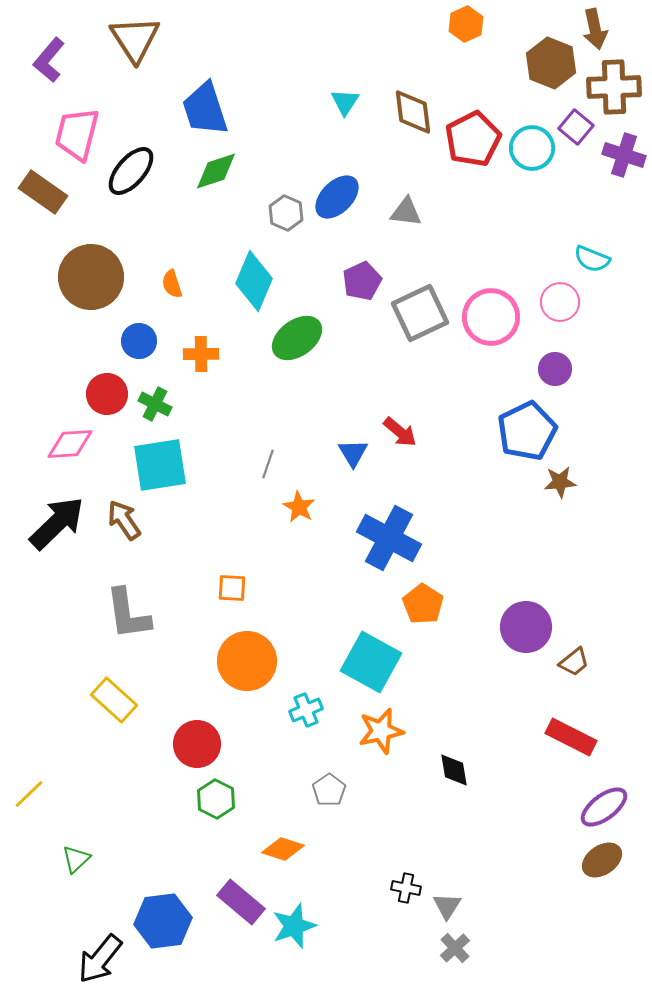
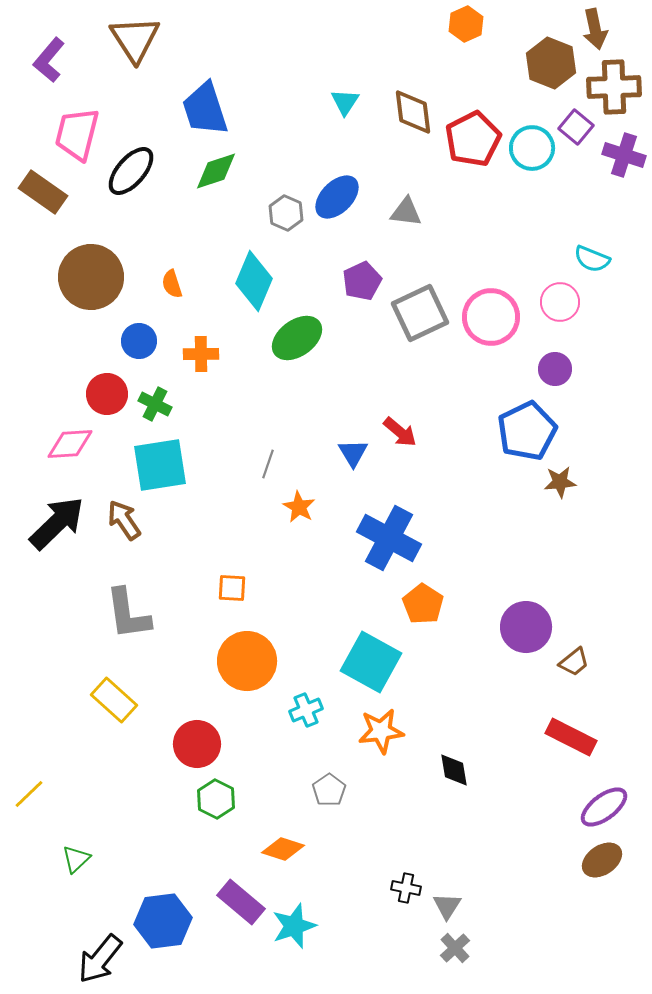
orange star at (381, 731): rotated 6 degrees clockwise
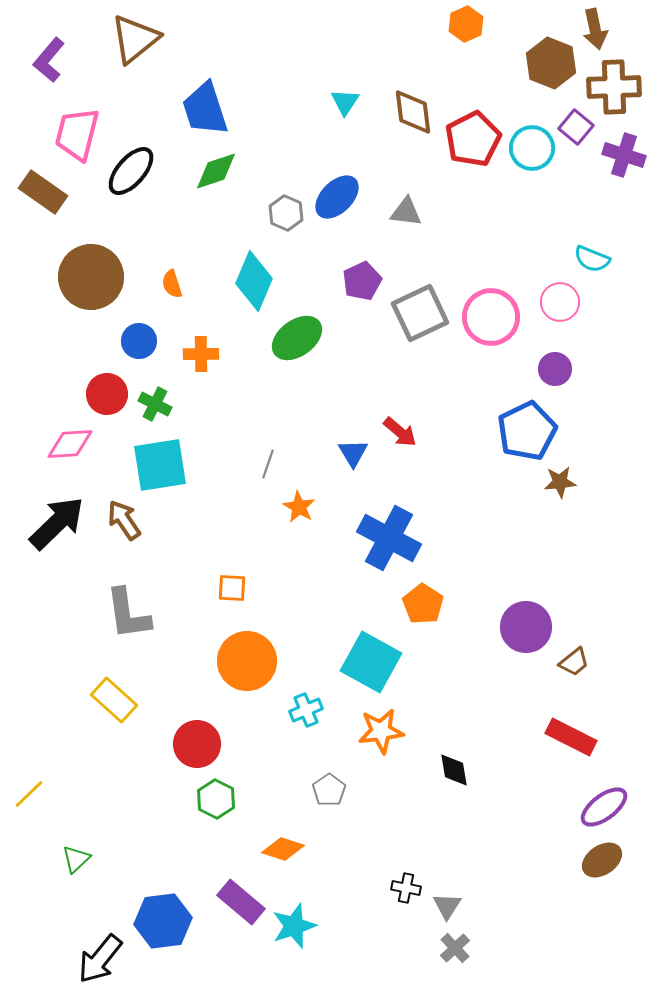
brown triangle at (135, 39): rotated 24 degrees clockwise
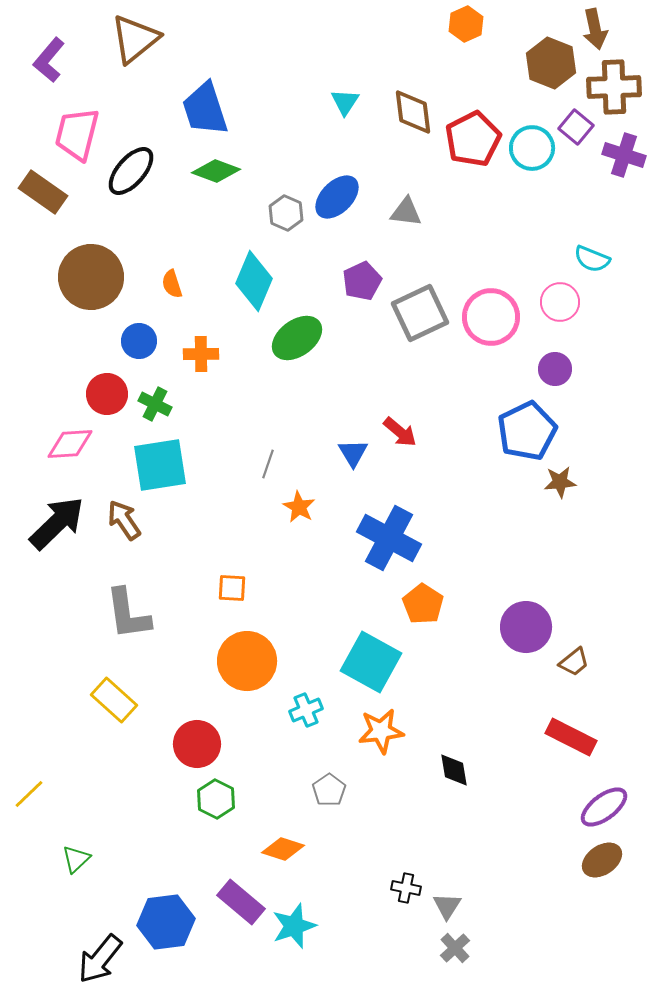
green diamond at (216, 171): rotated 39 degrees clockwise
blue hexagon at (163, 921): moved 3 px right, 1 px down
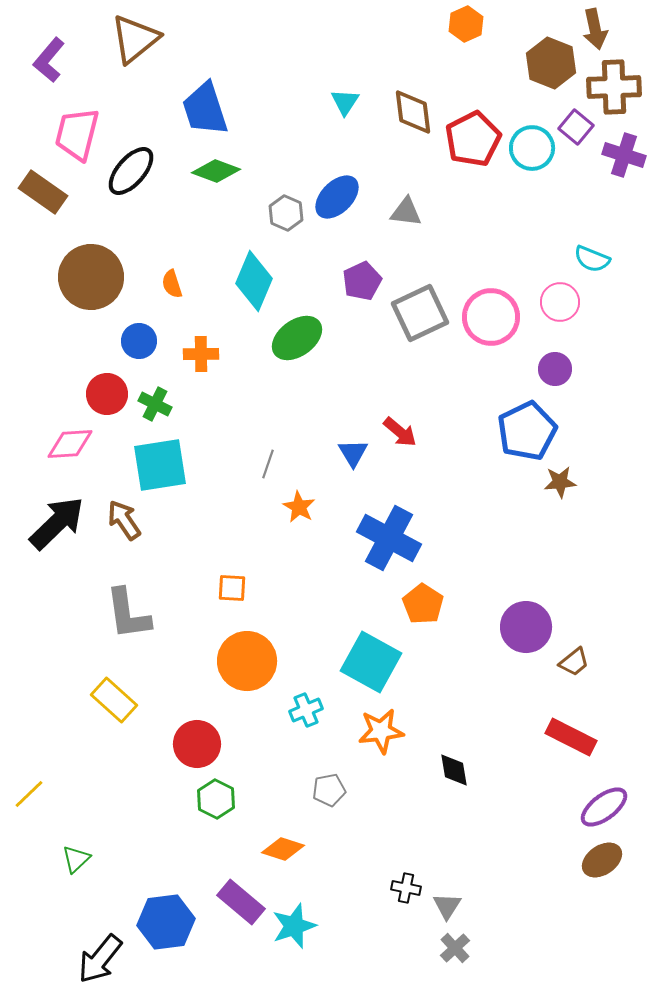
gray pentagon at (329, 790): rotated 24 degrees clockwise
